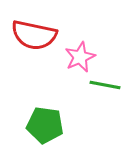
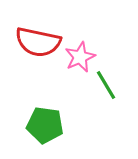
red semicircle: moved 4 px right, 7 px down
green line: moved 1 px right; rotated 48 degrees clockwise
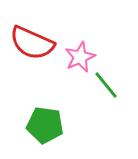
red semicircle: moved 6 px left, 1 px down; rotated 12 degrees clockwise
green line: rotated 8 degrees counterclockwise
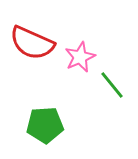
green line: moved 6 px right
green pentagon: rotated 12 degrees counterclockwise
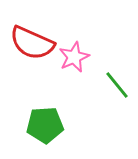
pink star: moved 6 px left
green line: moved 5 px right
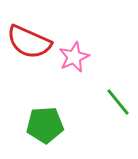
red semicircle: moved 3 px left, 1 px up
green line: moved 1 px right, 17 px down
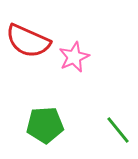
red semicircle: moved 1 px left, 1 px up
green line: moved 28 px down
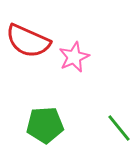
green line: moved 1 px right, 2 px up
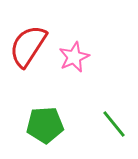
red semicircle: moved 5 px down; rotated 99 degrees clockwise
green line: moved 5 px left, 4 px up
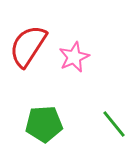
green pentagon: moved 1 px left, 1 px up
